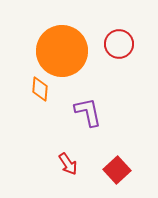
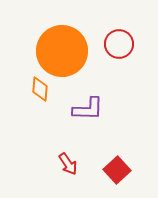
purple L-shape: moved 3 px up; rotated 104 degrees clockwise
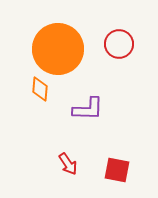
orange circle: moved 4 px left, 2 px up
red square: rotated 36 degrees counterclockwise
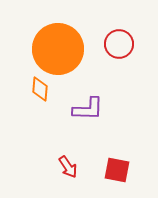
red arrow: moved 3 px down
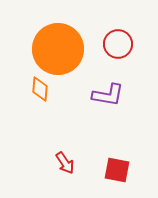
red circle: moved 1 px left
purple L-shape: moved 20 px right, 14 px up; rotated 8 degrees clockwise
red arrow: moved 3 px left, 4 px up
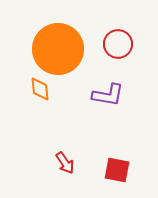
orange diamond: rotated 10 degrees counterclockwise
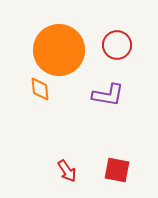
red circle: moved 1 px left, 1 px down
orange circle: moved 1 px right, 1 px down
red arrow: moved 2 px right, 8 px down
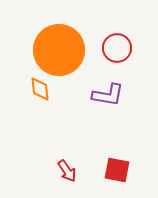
red circle: moved 3 px down
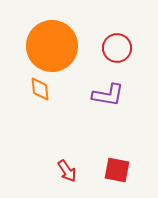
orange circle: moved 7 px left, 4 px up
